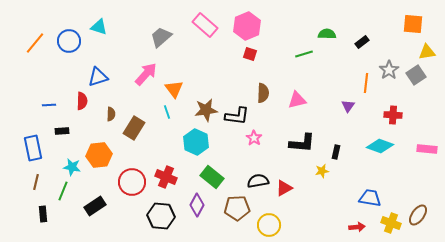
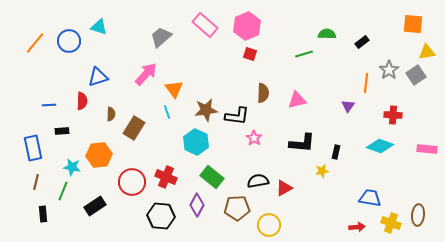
brown ellipse at (418, 215): rotated 30 degrees counterclockwise
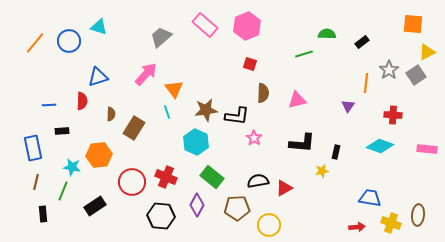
yellow triangle at (427, 52): rotated 18 degrees counterclockwise
red square at (250, 54): moved 10 px down
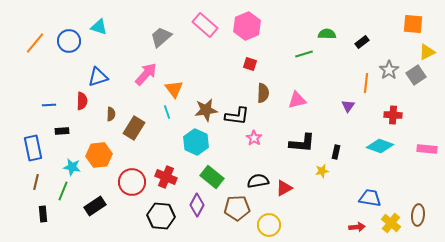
yellow cross at (391, 223): rotated 18 degrees clockwise
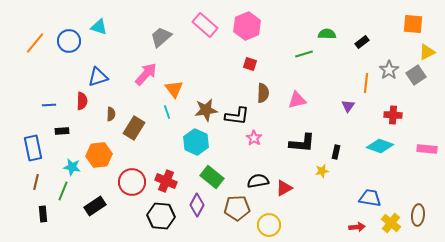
red cross at (166, 177): moved 4 px down
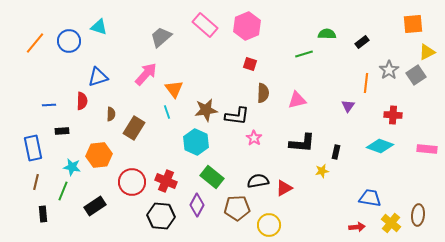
orange square at (413, 24): rotated 10 degrees counterclockwise
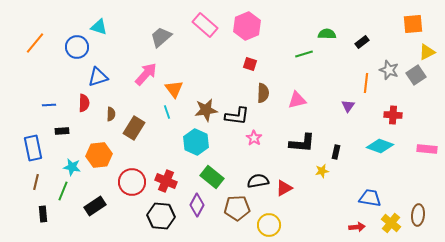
blue circle at (69, 41): moved 8 px right, 6 px down
gray star at (389, 70): rotated 18 degrees counterclockwise
red semicircle at (82, 101): moved 2 px right, 2 px down
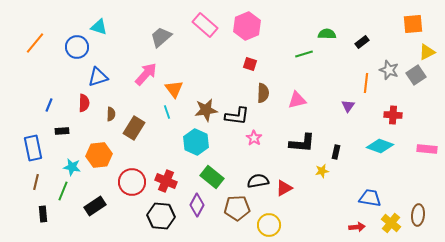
blue line at (49, 105): rotated 64 degrees counterclockwise
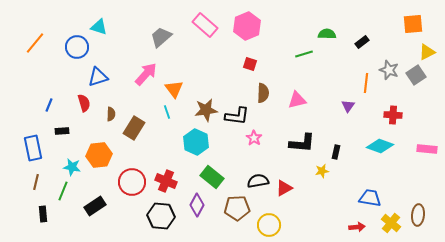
red semicircle at (84, 103): rotated 18 degrees counterclockwise
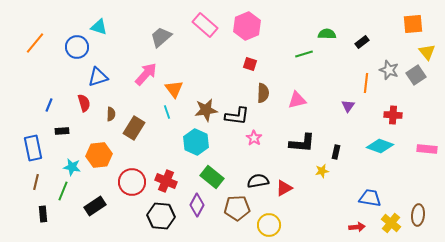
yellow triangle at (427, 52): rotated 42 degrees counterclockwise
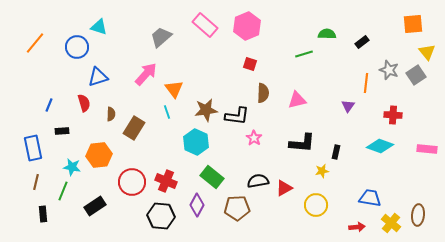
yellow circle at (269, 225): moved 47 px right, 20 px up
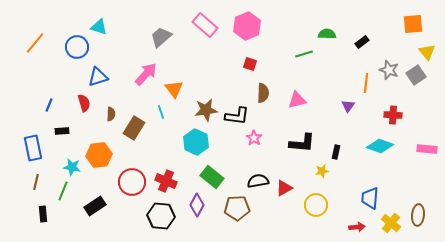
cyan line at (167, 112): moved 6 px left
blue trapezoid at (370, 198): rotated 95 degrees counterclockwise
